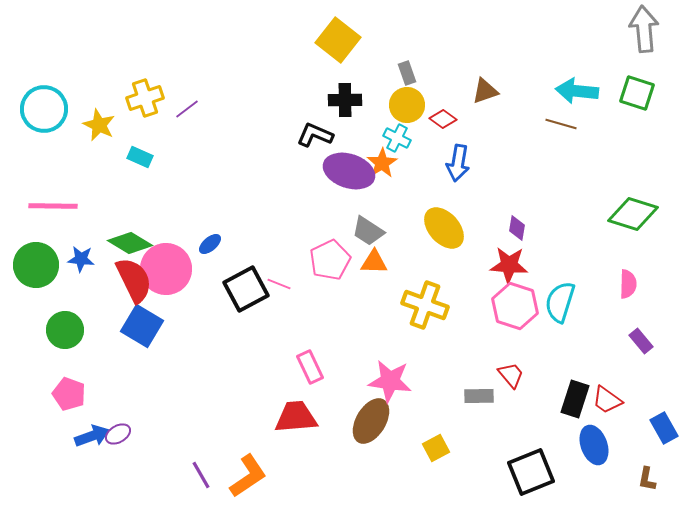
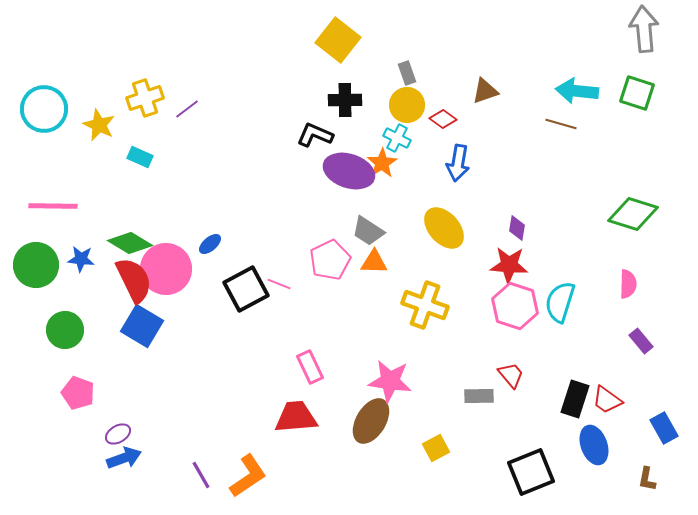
pink pentagon at (69, 394): moved 9 px right, 1 px up
blue arrow at (92, 436): moved 32 px right, 22 px down
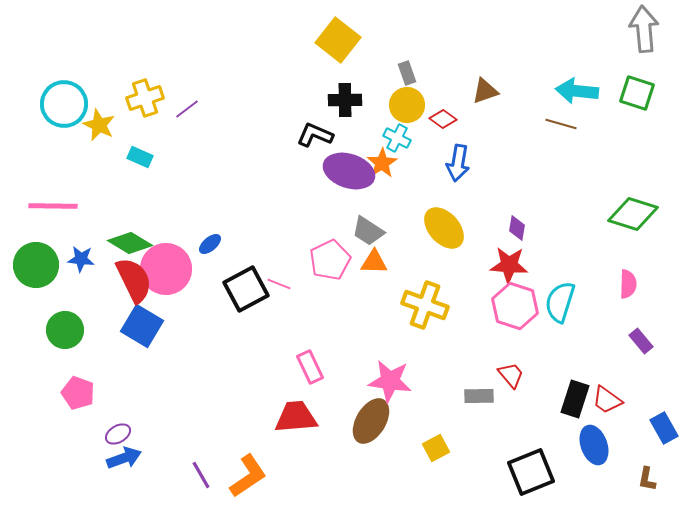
cyan circle at (44, 109): moved 20 px right, 5 px up
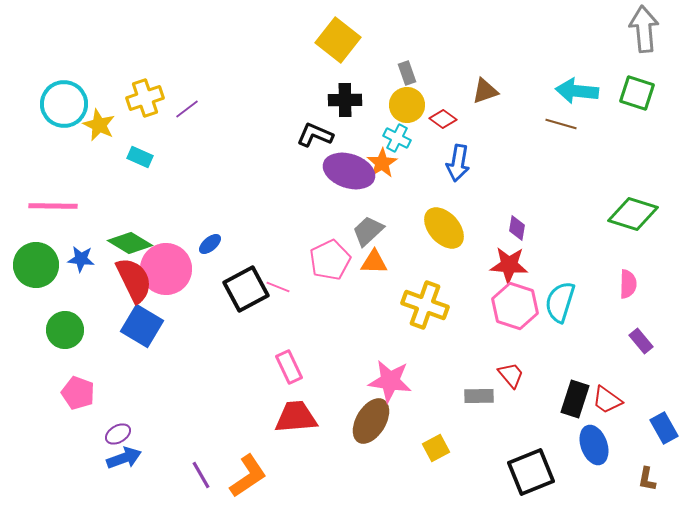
gray trapezoid at (368, 231): rotated 104 degrees clockwise
pink line at (279, 284): moved 1 px left, 3 px down
pink rectangle at (310, 367): moved 21 px left
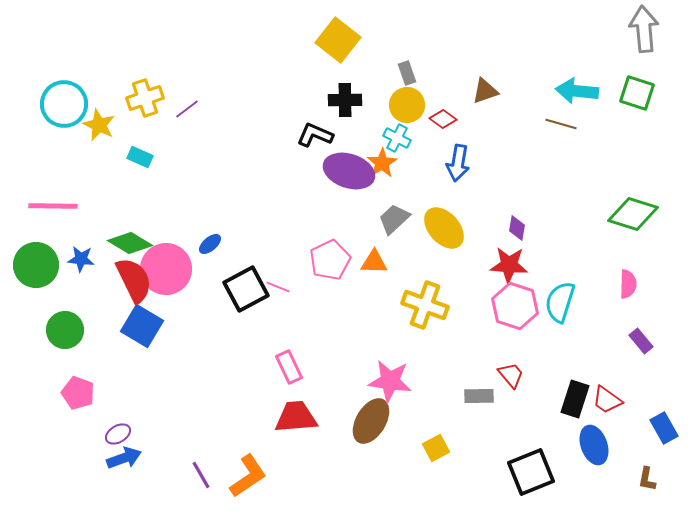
gray trapezoid at (368, 231): moved 26 px right, 12 px up
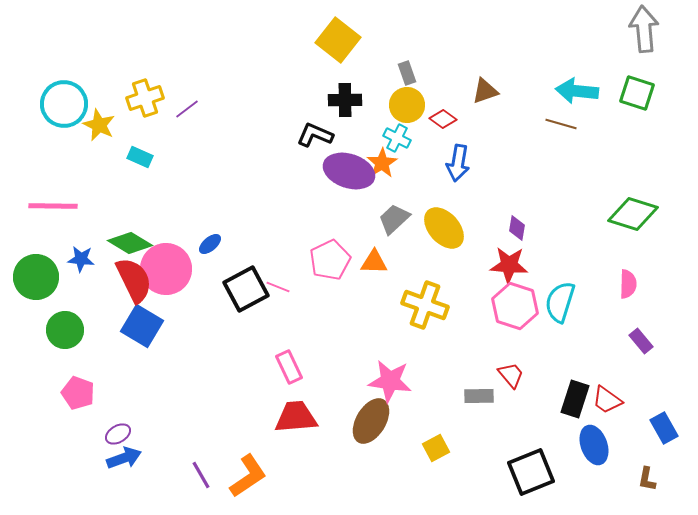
green circle at (36, 265): moved 12 px down
